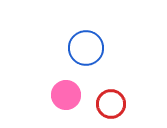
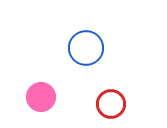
pink circle: moved 25 px left, 2 px down
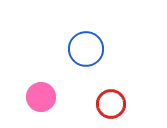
blue circle: moved 1 px down
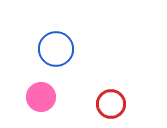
blue circle: moved 30 px left
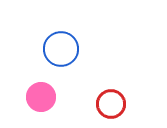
blue circle: moved 5 px right
